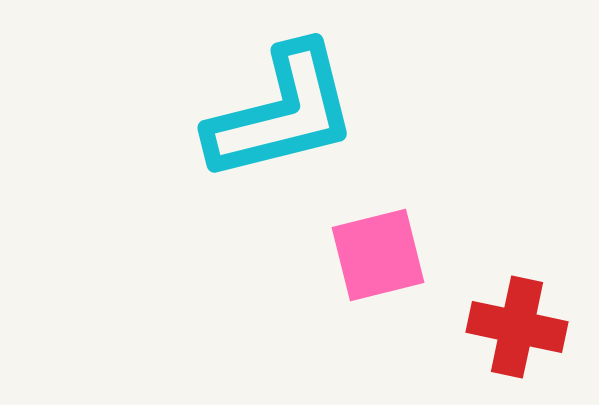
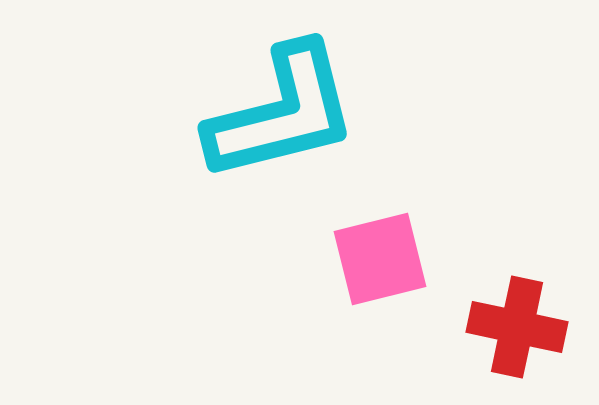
pink square: moved 2 px right, 4 px down
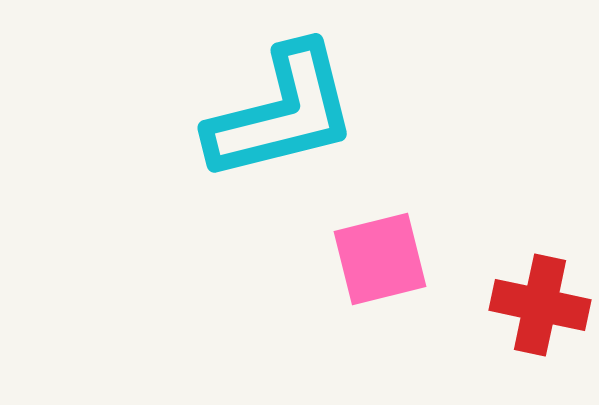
red cross: moved 23 px right, 22 px up
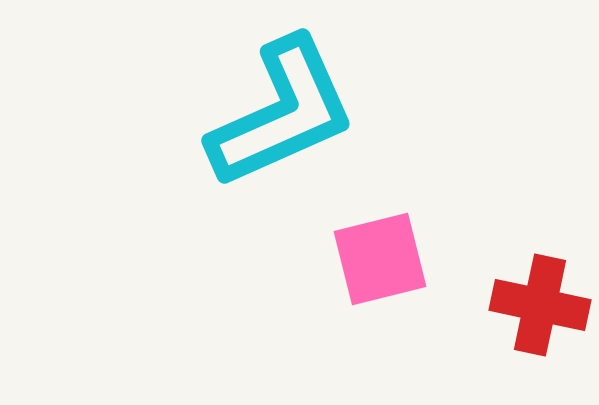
cyan L-shape: rotated 10 degrees counterclockwise
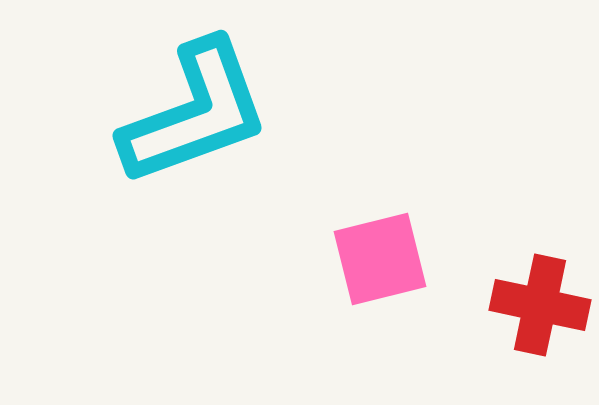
cyan L-shape: moved 87 px left; rotated 4 degrees clockwise
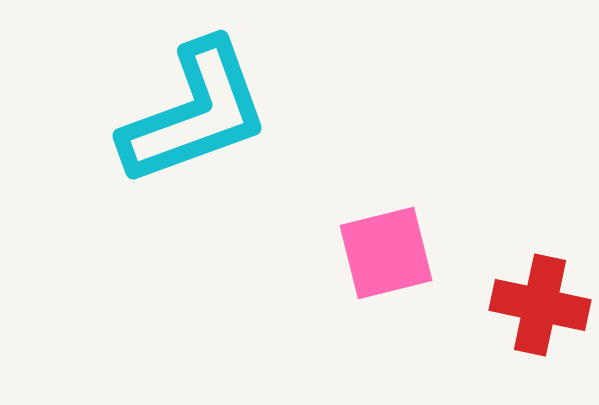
pink square: moved 6 px right, 6 px up
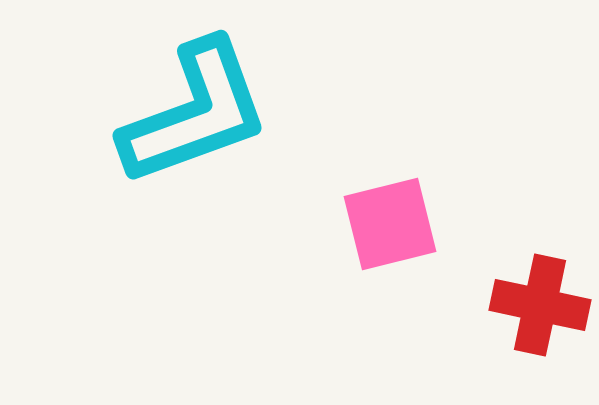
pink square: moved 4 px right, 29 px up
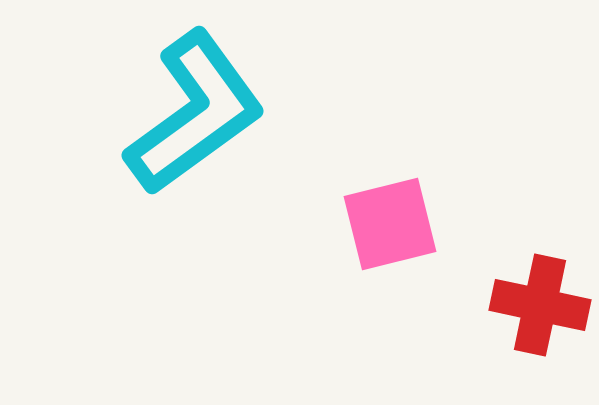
cyan L-shape: rotated 16 degrees counterclockwise
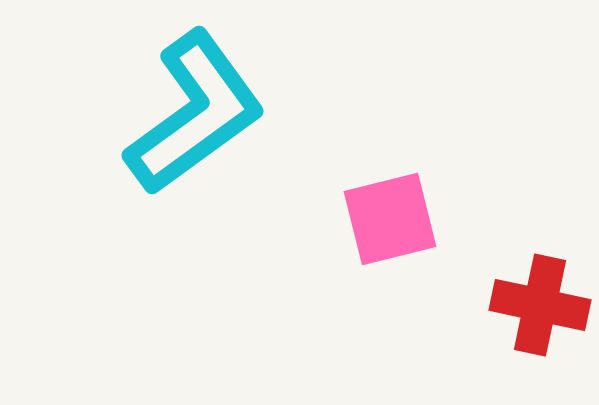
pink square: moved 5 px up
